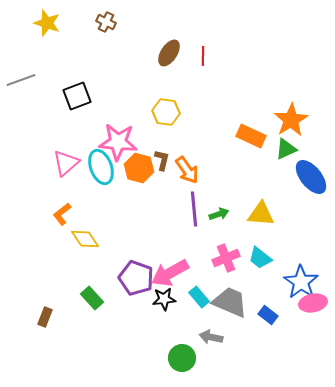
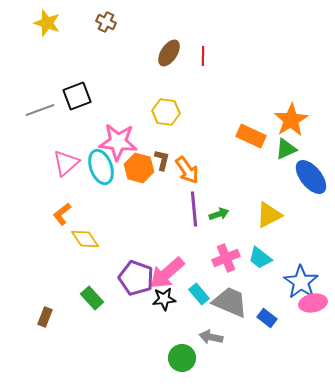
gray line: moved 19 px right, 30 px down
yellow triangle: moved 8 px right, 1 px down; rotated 32 degrees counterclockwise
pink arrow: moved 3 px left; rotated 12 degrees counterclockwise
cyan rectangle: moved 3 px up
blue rectangle: moved 1 px left, 3 px down
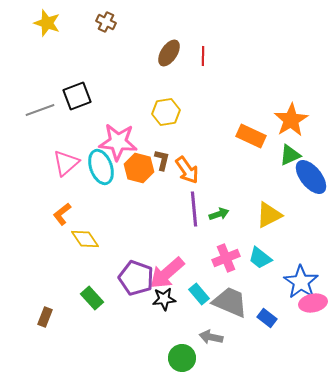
yellow hexagon: rotated 16 degrees counterclockwise
green triangle: moved 4 px right, 6 px down
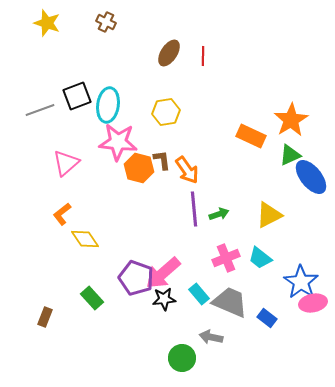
brown L-shape: rotated 20 degrees counterclockwise
cyan ellipse: moved 7 px right, 62 px up; rotated 28 degrees clockwise
pink arrow: moved 4 px left
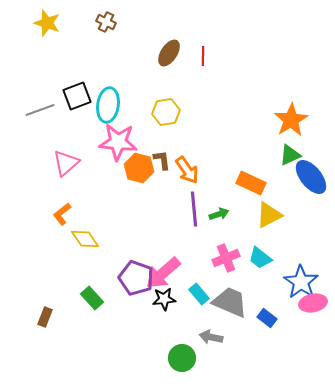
orange rectangle: moved 47 px down
